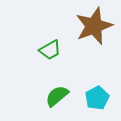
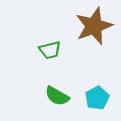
green trapezoid: rotated 15 degrees clockwise
green semicircle: rotated 110 degrees counterclockwise
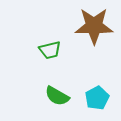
brown star: rotated 21 degrees clockwise
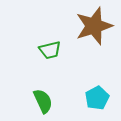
brown star: rotated 18 degrees counterclockwise
green semicircle: moved 14 px left, 5 px down; rotated 145 degrees counterclockwise
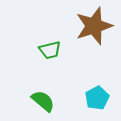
green semicircle: rotated 25 degrees counterclockwise
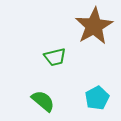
brown star: rotated 12 degrees counterclockwise
green trapezoid: moved 5 px right, 7 px down
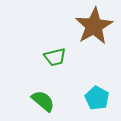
cyan pentagon: rotated 15 degrees counterclockwise
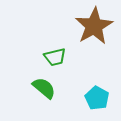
green semicircle: moved 1 px right, 13 px up
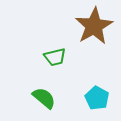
green semicircle: moved 10 px down
